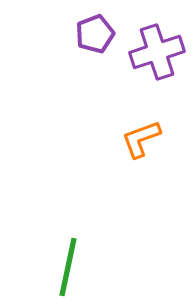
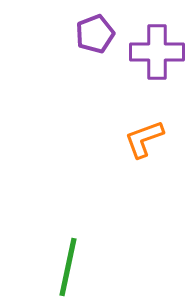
purple cross: rotated 18 degrees clockwise
orange L-shape: moved 3 px right
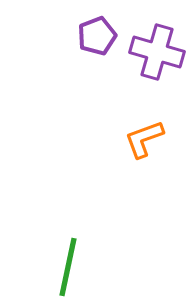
purple pentagon: moved 2 px right, 2 px down
purple cross: rotated 16 degrees clockwise
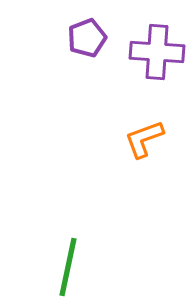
purple pentagon: moved 10 px left, 2 px down
purple cross: rotated 12 degrees counterclockwise
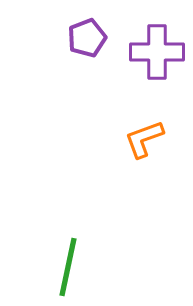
purple cross: rotated 4 degrees counterclockwise
